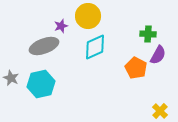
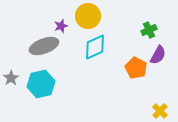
green cross: moved 1 px right, 4 px up; rotated 28 degrees counterclockwise
gray star: rotated 14 degrees clockwise
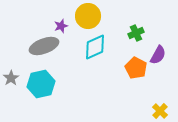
green cross: moved 13 px left, 3 px down
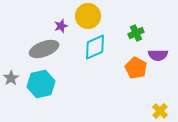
gray ellipse: moved 3 px down
purple semicircle: rotated 60 degrees clockwise
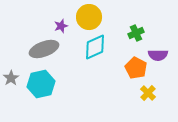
yellow circle: moved 1 px right, 1 px down
yellow cross: moved 12 px left, 18 px up
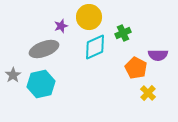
green cross: moved 13 px left
gray star: moved 2 px right, 3 px up
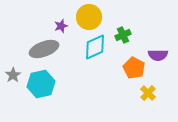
green cross: moved 2 px down
orange pentagon: moved 2 px left
